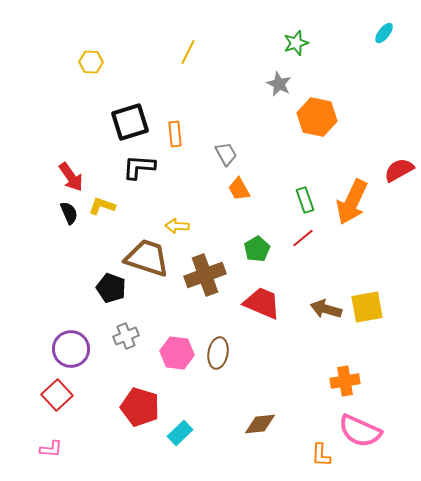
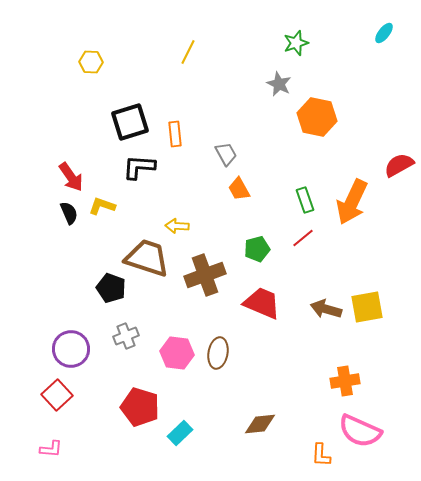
red semicircle: moved 5 px up
green pentagon: rotated 15 degrees clockwise
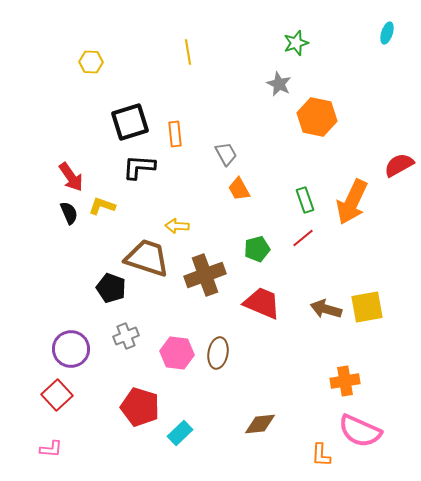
cyan ellipse: moved 3 px right; rotated 20 degrees counterclockwise
yellow line: rotated 35 degrees counterclockwise
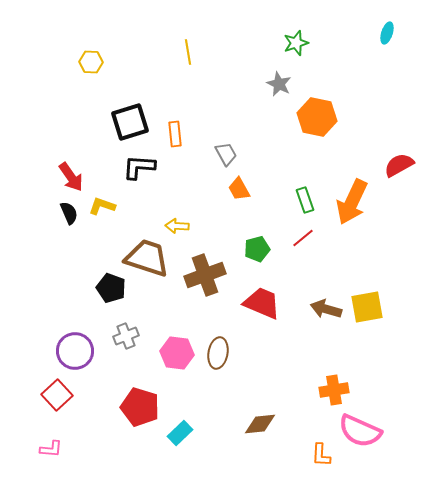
purple circle: moved 4 px right, 2 px down
orange cross: moved 11 px left, 9 px down
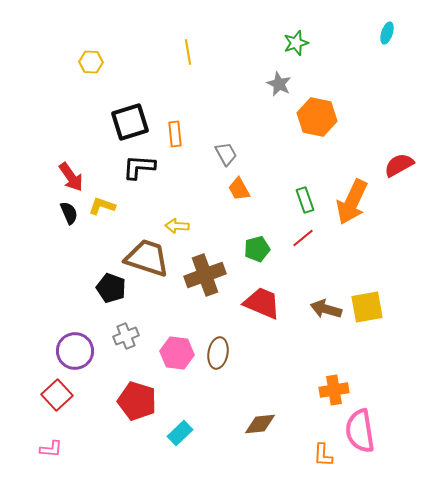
red pentagon: moved 3 px left, 6 px up
pink semicircle: rotated 57 degrees clockwise
orange L-shape: moved 2 px right
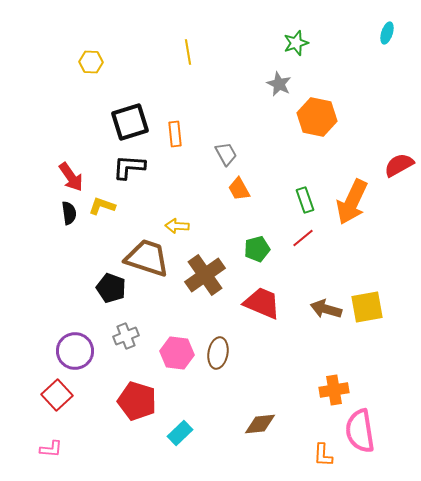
black L-shape: moved 10 px left
black semicircle: rotated 15 degrees clockwise
brown cross: rotated 15 degrees counterclockwise
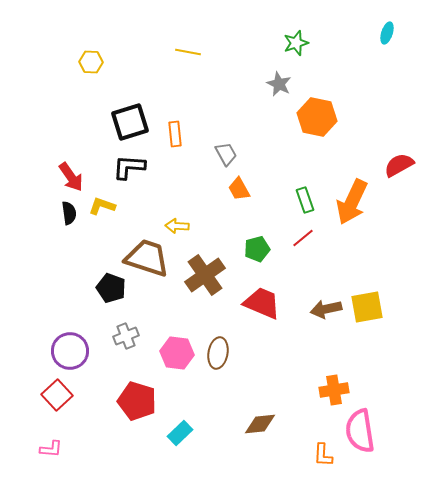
yellow line: rotated 70 degrees counterclockwise
brown arrow: rotated 28 degrees counterclockwise
purple circle: moved 5 px left
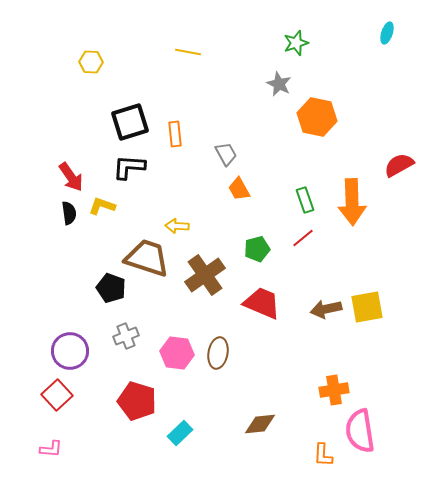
orange arrow: rotated 27 degrees counterclockwise
